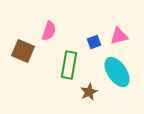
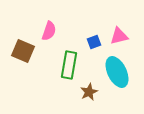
cyan ellipse: rotated 8 degrees clockwise
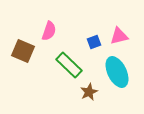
green rectangle: rotated 56 degrees counterclockwise
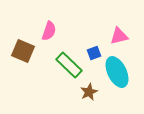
blue square: moved 11 px down
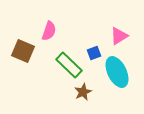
pink triangle: rotated 18 degrees counterclockwise
brown star: moved 6 px left
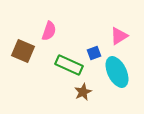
green rectangle: rotated 20 degrees counterclockwise
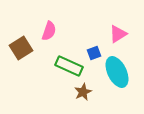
pink triangle: moved 1 px left, 2 px up
brown square: moved 2 px left, 3 px up; rotated 35 degrees clockwise
green rectangle: moved 1 px down
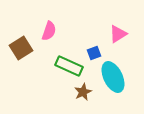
cyan ellipse: moved 4 px left, 5 px down
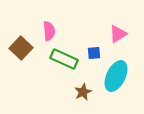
pink semicircle: rotated 24 degrees counterclockwise
brown square: rotated 15 degrees counterclockwise
blue square: rotated 16 degrees clockwise
green rectangle: moved 5 px left, 7 px up
cyan ellipse: moved 3 px right, 1 px up; rotated 52 degrees clockwise
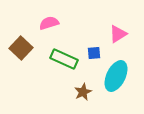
pink semicircle: moved 8 px up; rotated 102 degrees counterclockwise
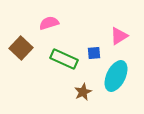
pink triangle: moved 1 px right, 2 px down
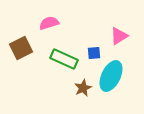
brown square: rotated 20 degrees clockwise
cyan ellipse: moved 5 px left
brown star: moved 4 px up
